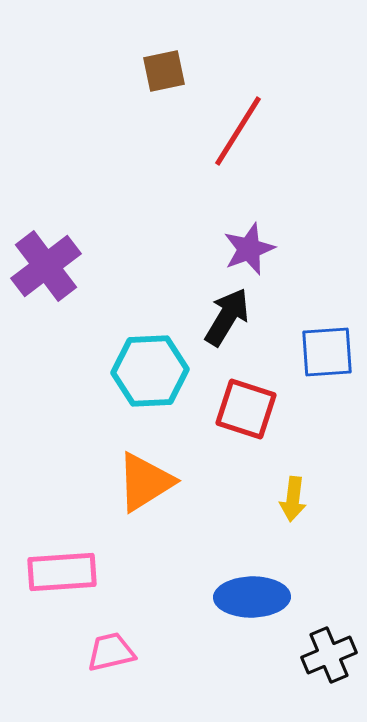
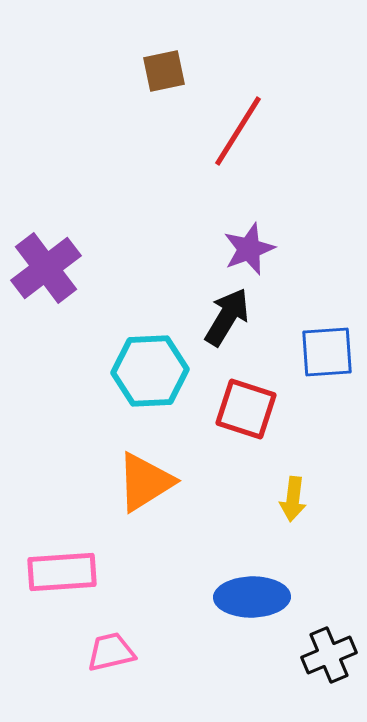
purple cross: moved 2 px down
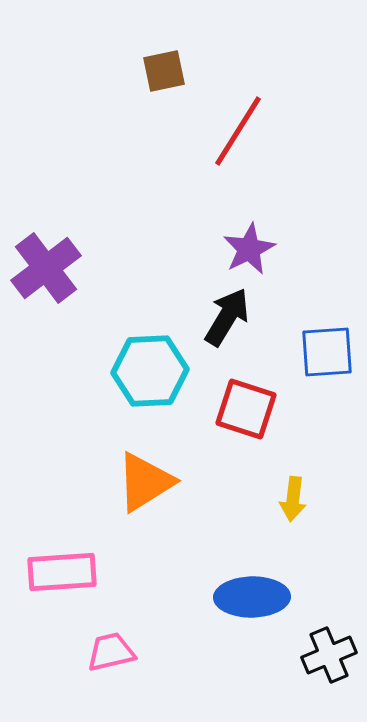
purple star: rotated 6 degrees counterclockwise
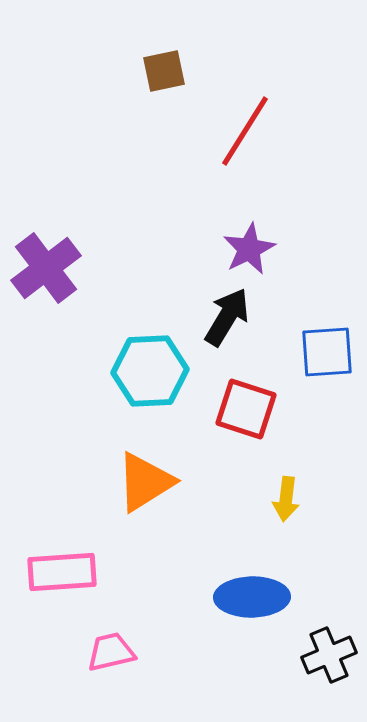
red line: moved 7 px right
yellow arrow: moved 7 px left
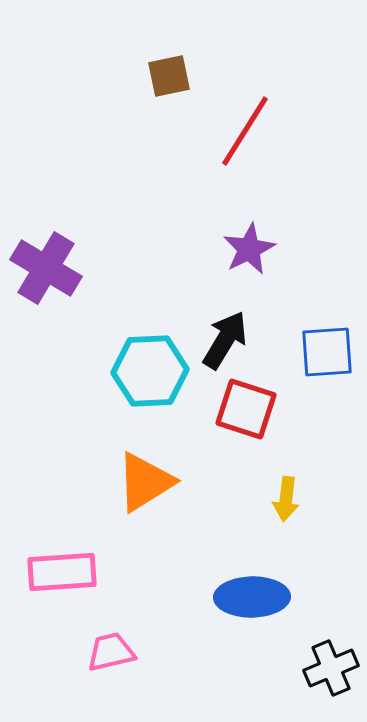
brown square: moved 5 px right, 5 px down
purple cross: rotated 22 degrees counterclockwise
black arrow: moved 2 px left, 23 px down
black cross: moved 2 px right, 13 px down
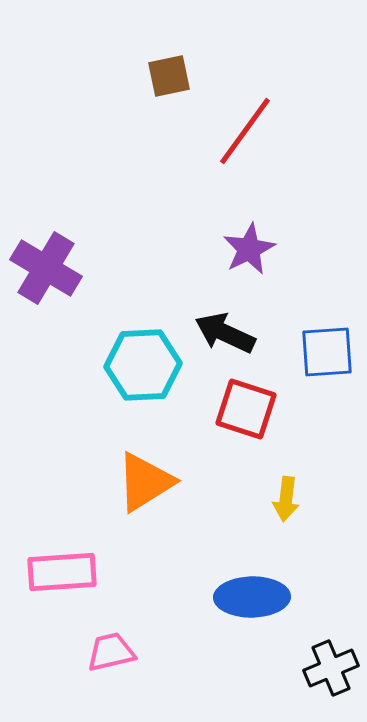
red line: rotated 4 degrees clockwise
black arrow: moved 7 px up; rotated 96 degrees counterclockwise
cyan hexagon: moved 7 px left, 6 px up
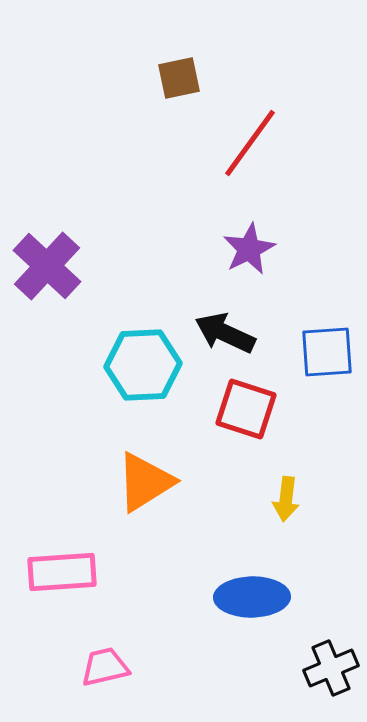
brown square: moved 10 px right, 2 px down
red line: moved 5 px right, 12 px down
purple cross: moved 1 px right, 2 px up; rotated 12 degrees clockwise
pink trapezoid: moved 6 px left, 15 px down
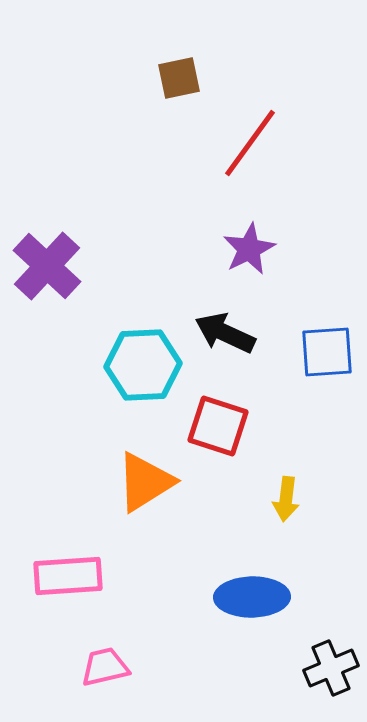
red square: moved 28 px left, 17 px down
pink rectangle: moved 6 px right, 4 px down
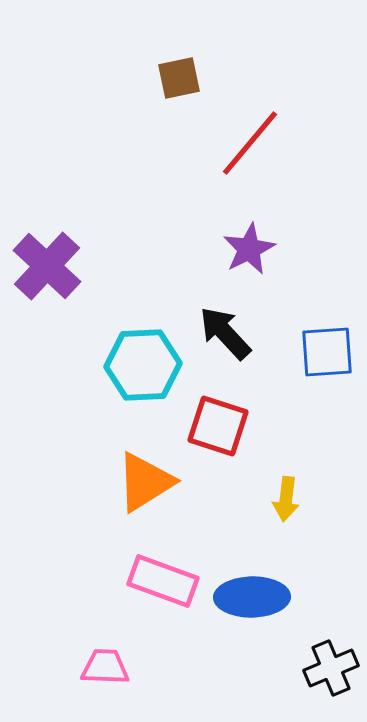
red line: rotated 4 degrees clockwise
black arrow: rotated 22 degrees clockwise
pink rectangle: moved 95 px right, 5 px down; rotated 24 degrees clockwise
pink trapezoid: rotated 15 degrees clockwise
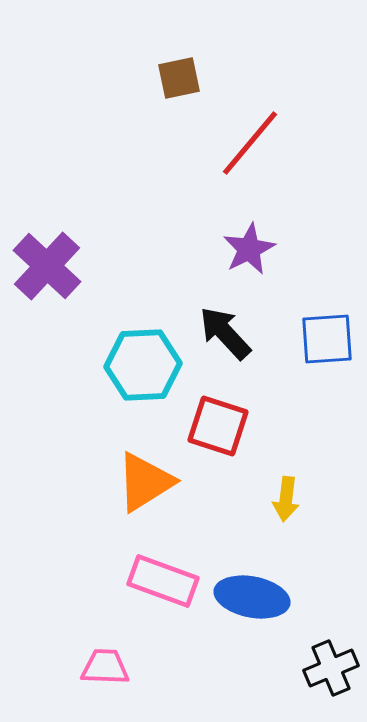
blue square: moved 13 px up
blue ellipse: rotated 12 degrees clockwise
